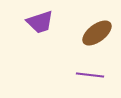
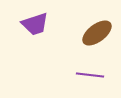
purple trapezoid: moved 5 px left, 2 px down
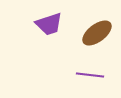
purple trapezoid: moved 14 px right
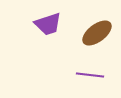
purple trapezoid: moved 1 px left
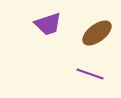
purple line: moved 1 px up; rotated 12 degrees clockwise
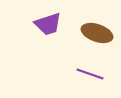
brown ellipse: rotated 56 degrees clockwise
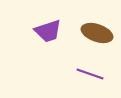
purple trapezoid: moved 7 px down
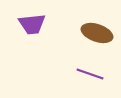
purple trapezoid: moved 16 px left, 7 px up; rotated 12 degrees clockwise
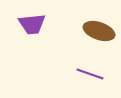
brown ellipse: moved 2 px right, 2 px up
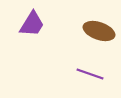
purple trapezoid: rotated 52 degrees counterclockwise
